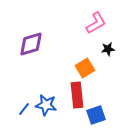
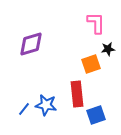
pink L-shape: rotated 60 degrees counterclockwise
orange square: moved 6 px right, 4 px up; rotated 12 degrees clockwise
red rectangle: moved 1 px up
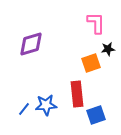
orange square: moved 1 px up
blue star: rotated 15 degrees counterclockwise
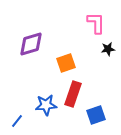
orange square: moved 25 px left
red rectangle: moved 4 px left; rotated 25 degrees clockwise
blue line: moved 7 px left, 12 px down
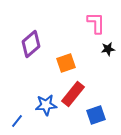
purple diamond: rotated 24 degrees counterclockwise
red rectangle: rotated 20 degrees clockwise
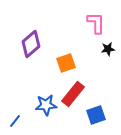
blue line: moved 2 px left
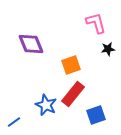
pink L-shape: rotated 15 degrees counterclockwise
purple diamond: rotated 72 degrees counterclockwise
orange square: moved 5 px right, 2 px down
blue star: rotated 30 degrees clockwise
blue line: moved 1 px left, 1 px down; rotated 16 degrees clockwise
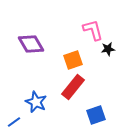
pink L-shape: moved 3 px left, 7 px down
purple diamond: rotated 8 degrees counterclockwise
orange square: moved 2 px right, 5 px up
red rectangle: moved 7 px up
blue star: moved 10 px left, 3 px up
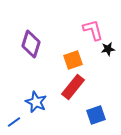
purple diamond: rotated 48 degrees clockwise
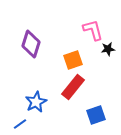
blue star: rotated 20 degrees clockwise
blue line: moved 6 px right, 2 px down
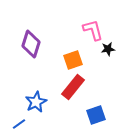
blue line: moved 1 px left
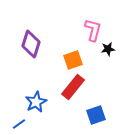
pink L-shape: rotated 30 degrees clockwise
